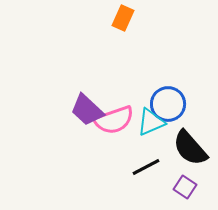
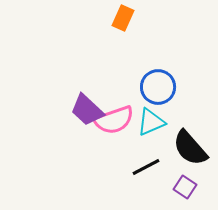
blue circle: moved 10 px left, 17 px up
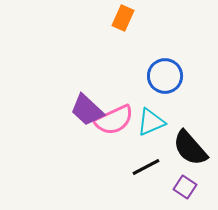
blue circle: moved 7 px right, 11 px up
pink semicircle: rotated 6 degrees counterclockwise
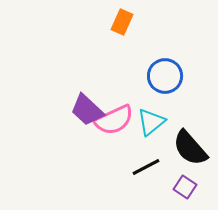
orange rectangle: moved 1 px left, 4 px down
cyan triangle: rotated 16 degrees counterclockwise
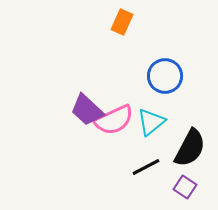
black semicircle: rotated 111 degrees counterclockwise
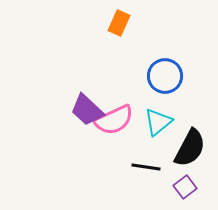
orange rectangle: moved 3 px left, 1 px down
cyan triangle: moved 7 px right
black line: rotated 36 degrees clockwise
purple square: rotated 20 degrees clockwise
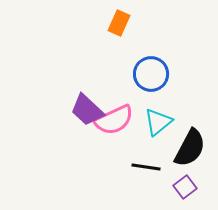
blue circle: moved 14 px left, 2 px up
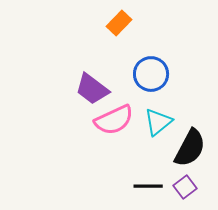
orange rectangle: rotated 20 degrees clockwise
purple trapezoid: moved 5 px right, 21 px up; rotated 6 degrees counterclockwise
black line: moved 2 px right, 19 px down; rotated 8 degrees counterclockwise
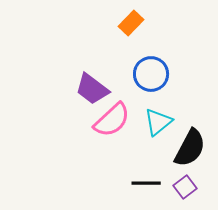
orange rectangle: moved 12 px right
pink semicircle: moved 2 px left; rotated 18 degrees counterclockwise
black line: moved 2 px left, 3 px up
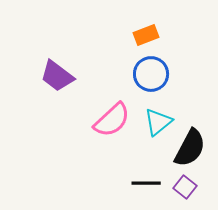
orange rectangle: moved 15 px right, 12 px down; rotated 25 degrees clockwise
purple trapezoid: moved 35 px left, 13 px up
purple square: rotated 15 degrees counterclockwise
